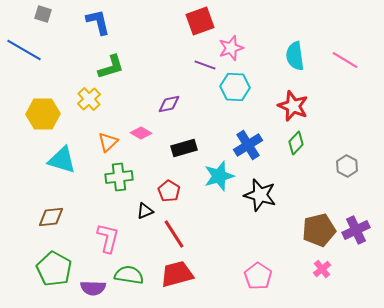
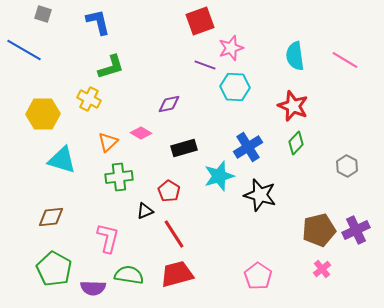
yellow cross: rotated 20 degrees counterclockwise
blue cross: moved 2 px down
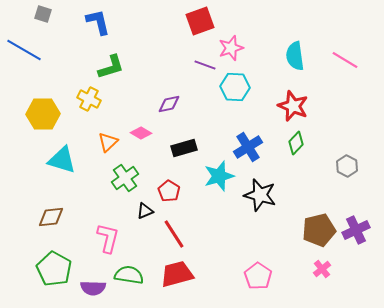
green cross: moved 6 px right, 1 px down; rotated 28 degrees counterclockwise
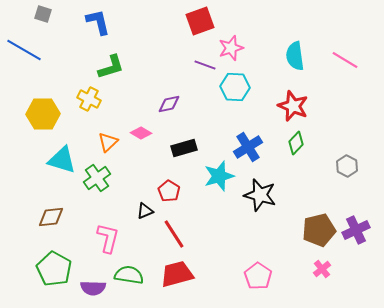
green cross: moved 28 px left
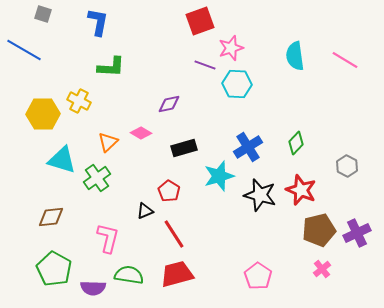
blue L-shape: rotated 24 degrees clockwise
green L-shape: rotated 20 degrees clockwise
cyan hexagon: moved 2 px right, 3 px up
yellow cross: moved 10 px left, 2 px down
red star: moved 8 px right, 84 px down
purple cross: moved 1 px right, 3 px down
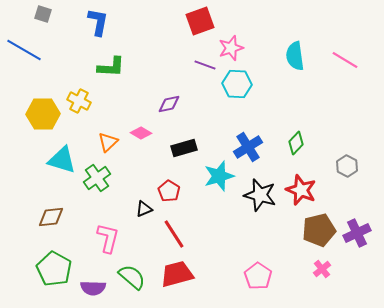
black triangle: moved 1 px left, 2 px up
green semicircle: moved 3 px right, 2 px down; rotated 32 degrees clockwise
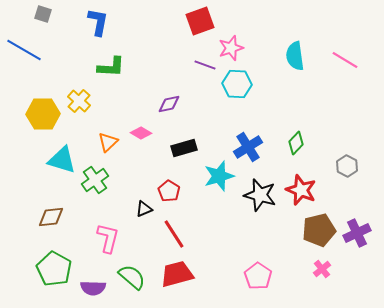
yellow cross: rotated 15 degrees clockwise
green cross: moved 2 px left, 2 px down
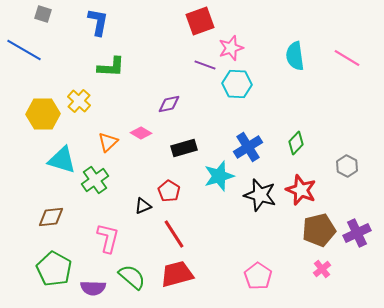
pink line: moved 2 px right, 2 px up
black triangle: moved 1 px left, 3 px up
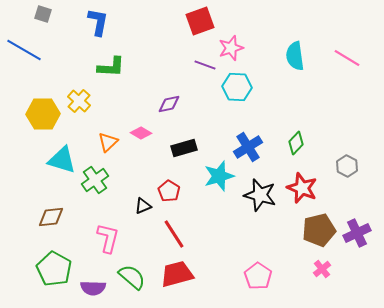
cyan hexagon: moved 3 px down
red star: moved 1 px right, 2 px up
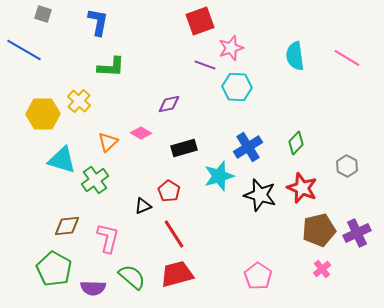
brown diamond: moved 16 px right, 9 px down
